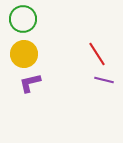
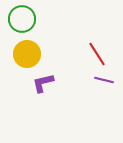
green circle: moved 1 px left
yellow circle: moved 3 px right
purple L-shape: moved 13 px right
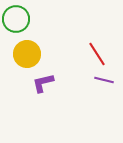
green circle: moved 6 px left
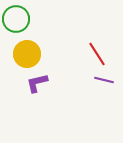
purple L-shape: moved 6 px left
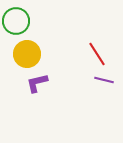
green circle: moved 2 px down
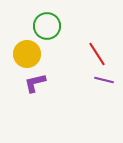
green circle: moved 31 px right, 5 px down
purple L-shape: moved 2 px left
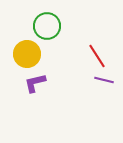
red line: moved 2 px down
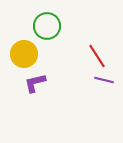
yellow circle: moved 3 px left
